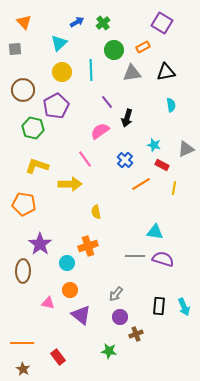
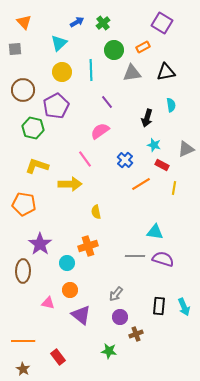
black arrow at (127, 118): moved 20 px right
orange line at (22, 343): moved 1 px right, 2 px up
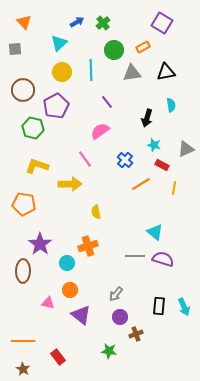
cyan triangle at (155, 232): rotated 30 degrees clockwise
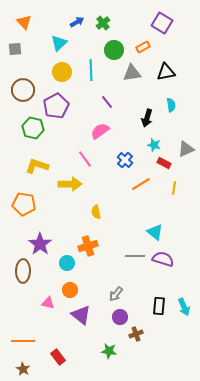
red rectangle at (162, 165): moved 2 px right, 2 px up
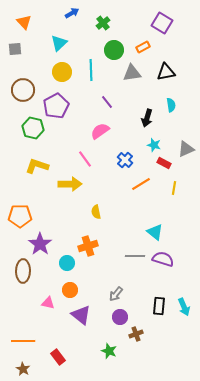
blue arrow at (77, 22): moved 5 px left, 9 px up
orange pentagon at (24, 204): moved 4 px left, 12 px down; rotated 10 degrees counterclockwise
green star at (109, 351): rotated 14 degrees clockwise
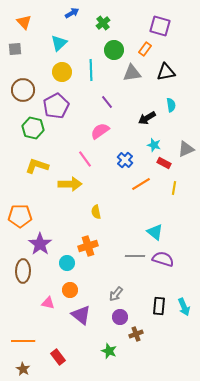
purple square at (162, 23): moved 2 px left, 3 px down; rotated 15 degrees counterclockwise
orange rectangle at (143, 47): moved 2 px right, 2 px down; rotated 24 degrees counterclockwise
black arrow at (147, 118): rotated 42 degrees clockwise
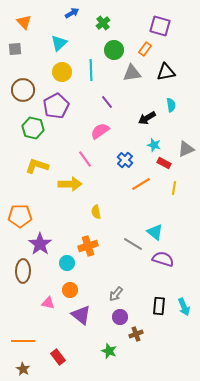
gray line at (135, 256): moved 2 px left, 12 px up; rotated 30 degrees clockwise
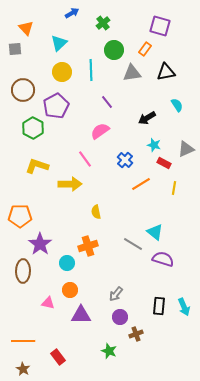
orange triangle at (24, 22): moved 2 px right, 6 px down
cyan semicircle at (171, 105): moved 6 px right; rotated 24 degrees counterclockwise
green hexagon at (33, 128): rotated 15 degrees clockwise
purple triangle at (81, 315): rotated 40 degrees counterclockwise
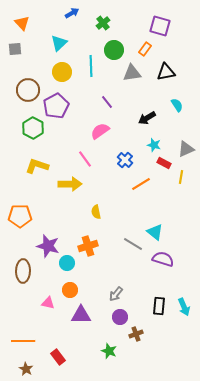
orange triangle at (26, 28): moved 4 px left, 5 px up
cyan line at (91, 70): moved 4 px up
brown circle at (23, 90): moved 5 px right
yellow line at (174, 188): moved 7 px right, 11 px up
purple star at (40, 244): moved 8 px right, 2 px down; rotated 20 degrees counterclockwise
brown star at (23, 369): moved 3 px right
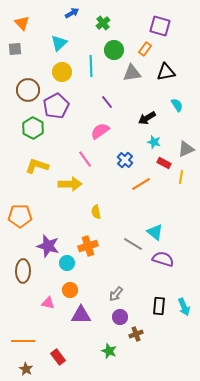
cyan star at (154, 145): moved 3 px up
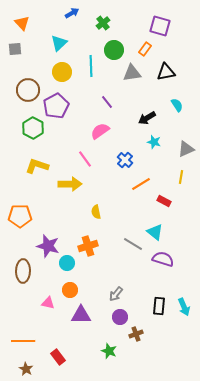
red rectangle at (164, 163): moved 38 px down
